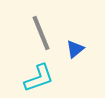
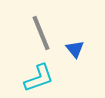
blue triangle: rotated 30 degrees counterclockwise
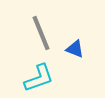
blue triangle: rotated 30 degrees counterclockwise
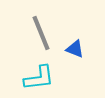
cyan L-shape: rotated 12 degrees clockwise
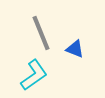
cyan L-shape: moved 5 px left, 3 px up; rotated 28 degrees counterclockwise
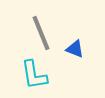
cyan L-shape: rotated 116 degrees clockwise
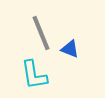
blue triangle: moved 5 px left
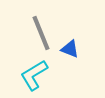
cyan L-shape: rotated 68 degrees clockwise
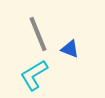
gray line: moved 3 px left, 1 px down
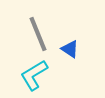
blue triangle: rotated 12 degrees clockwise
